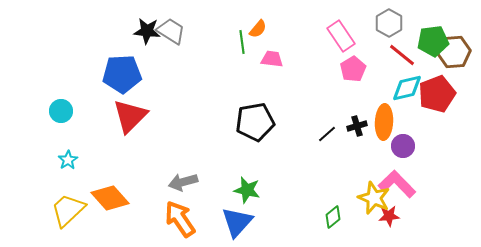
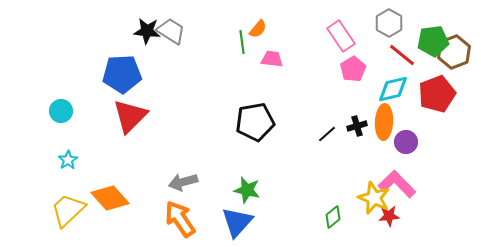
brown hexagon: rotated 16 degrees counterclockwise
cyan diamond: moved 14 px left, 1 px down
purple circle: moved 3 px right, 4 px up
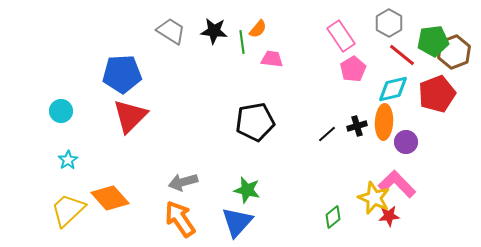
black star: moved 67 px right
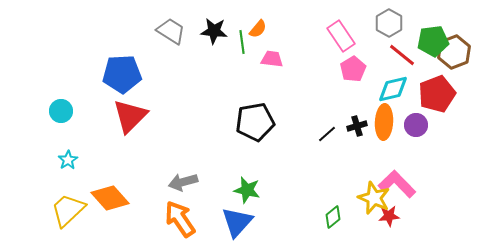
purple circle: moved 10 px right, 17 px up
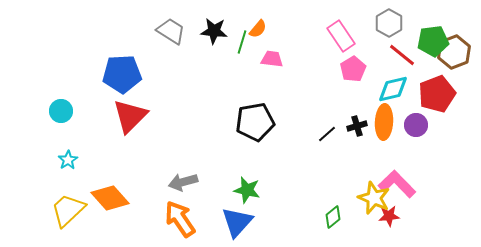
green line: rotated 25 degrees clockwise
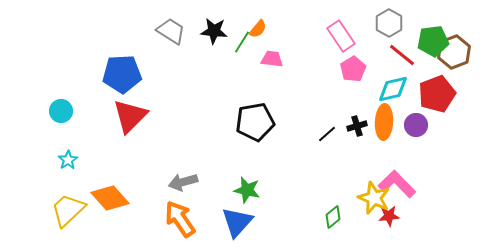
green line: rotated 15 degrees clockwise
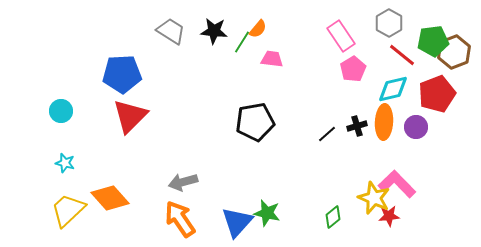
purple circle: moved 2 px down
cyan star: moved 3 px left, 3 px down; rotated 24 degrees counterclockwise
green star: moved 20 px right, 23 px down
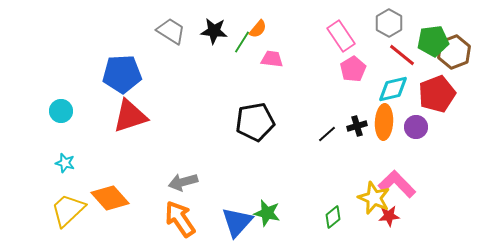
red triangle: rotated 27 degrees clockwise
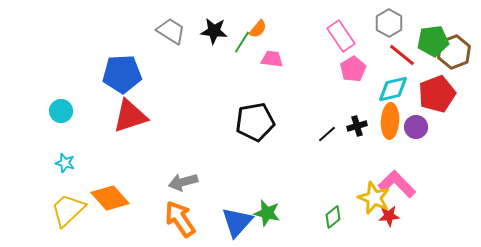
orange ellipse: moved 6 px right, 1 px up
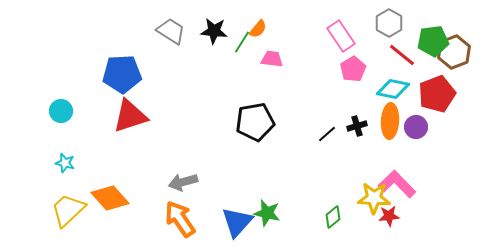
cyan diamond: rotated 24 degrees clockwise
yellow star: rotated 20 degrees counterclockwise
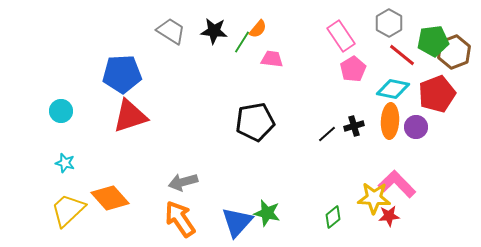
black cross: moved 3 px left
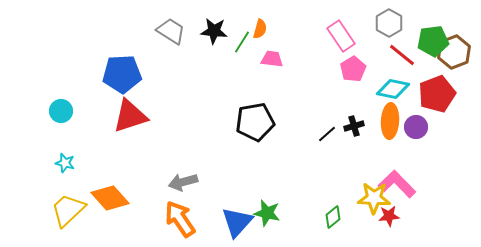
orange semicircle: moved 2 px right; rotated 24 degrees counterclockwise
